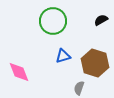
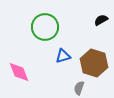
green circle: moved 8 px left, 6 px down
brown hexagon: moved 1 px left
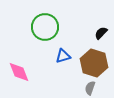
black semicircle: moved 13 px down; rotated 16 degrees counterclockwise
gray semicircle: moved 11 px right
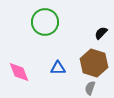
green circle: moved 5 px up
blue triangle: moved 5 px left, 12 px down; rotated 14 degrees clockwise
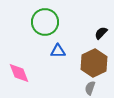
brown hexagon: rotated 16 degrees clockwise
blue triangle: moved 17 px up
pink diamond: moved 1 px down
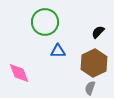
black semicircle: moved 3 px left, 1 px up
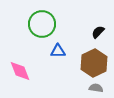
green circle: moved 3 px left, 2 px down
pink diamond: moved 1 px right, 2 px up
gray semicircle: moved 6 px right; rotated 80 degrees clockwise
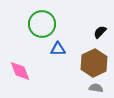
black semicircle: moved 2 px right
blue triangle: moved 2 px up
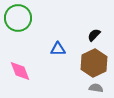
green circle: moved 24 px left, 6 px up
black semicircle: moved 6 px left, 3 px down
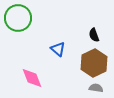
black semicircle: rotated 64 degrees counterclockwise
blue triangle: rotated 42 degrees clockwise
pink diamond: moved 12 px right, 7 px down
